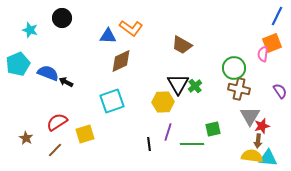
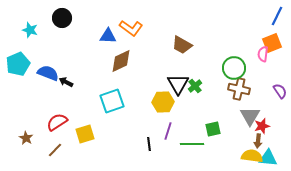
purple line: moved 1 px up
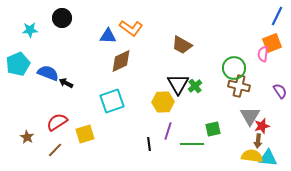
cyan star: rotated 21 degrees counterclockwise
black arrow: moved 1 px down
brown cross: moved 3 px up
brown star: moved 1 px right, 1 px up
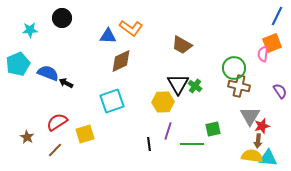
green cross: rotated 16 degrees counterclockwise
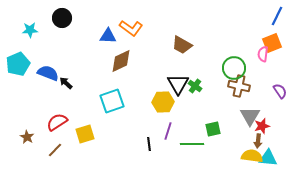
black arrow: rotated 16 degrees clockwise
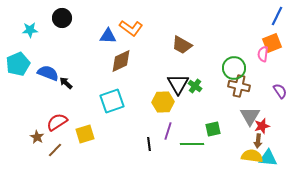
brown star: moved 10 px right
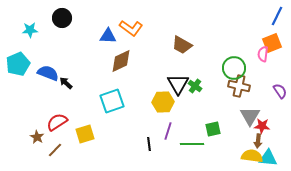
red star: rotated 21 degrees clockwise
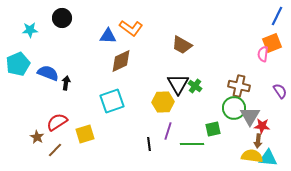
green circle: moved 40 px down
black arrow: rotated 56 degrees clockwise
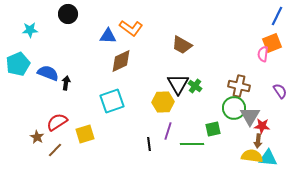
black circle: moved 6 px right, 4 px up
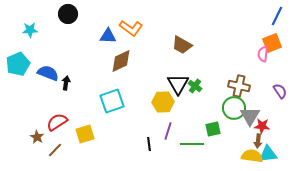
cyan triangle: moved 4 px up; rotated 12 degrees counterclockwise
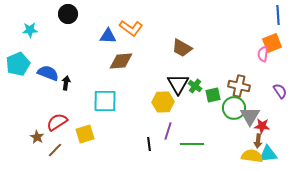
blue line: moved 1 px right, 1 px up; rotated 30 degrees counterclockwise
brown trapezoid: moved 3 px down
brown diamond: rotated 20 degrees clockwise
cyan square: moved 7 px left; rotated 20 degrees clockwise
green square: moved 34 px up
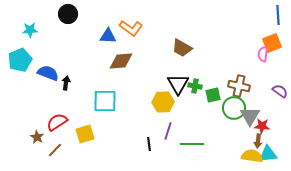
cyan pentagon: moved 2 px right, 4 px up
green cross: rotated 24 degrees counterclockwise
purple semicircle: rotated 21 degrees counterclockwise
